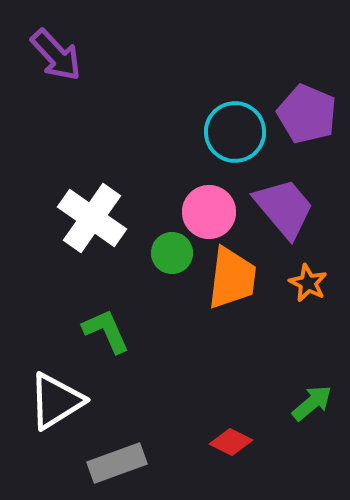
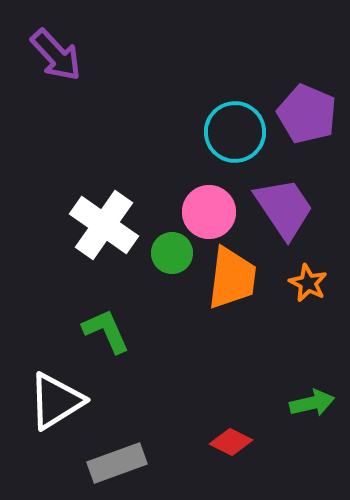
purple trapezoid: rotated 6 degrees clockwise
white cross: moved 12 px right, 7 px down
green arrow: rotated 27 degrees clockwise
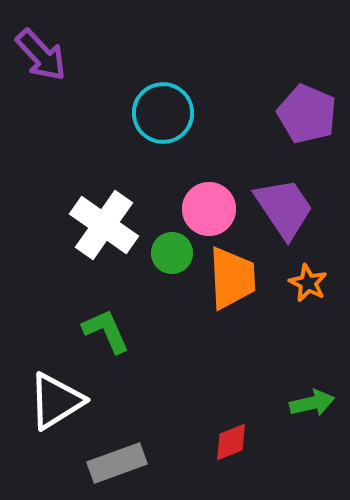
purple arrow: moved 15 px left
cyan circle: moved 72 px left, 19 px up
pink circle: moved 3 px up
orange trapezoid: rotated 10 degrees counterclockwise
red diamond: rotated 48 degrees counterclockwise
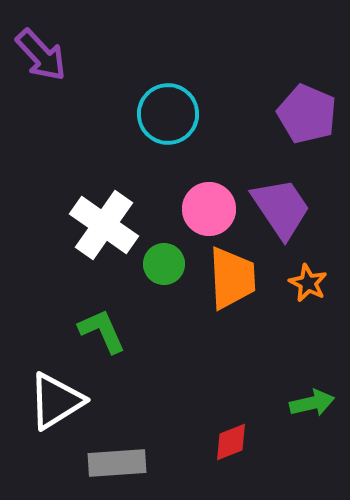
cyan circle: moved 5 px right, 1 px down
purple trapezoid: moved 3 px left
green circle: moved 8 px left, 11 px down
green L-shape: moved 4 px left
gray rectangle: rotated 16 degrees clockwise
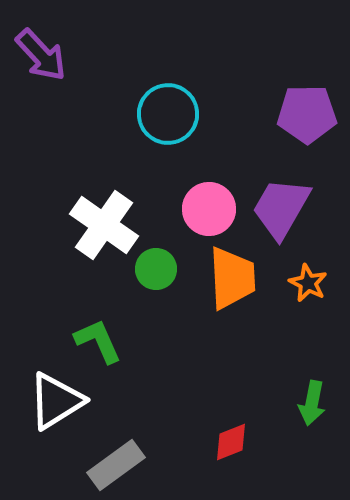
purple pentagon: rotated 24 degrees counterclockwise
purple trapezoid: rotated 116 degrees counterclockwise
green circle: moved 8 px left, 5 px down
green L-shape: moved 4 px left, 10 px down
green arrow: rotated 114 degrees clockwise
gray rectangle: moved 1 px left, 2 px down; rotated 32 degrees counterclockwise
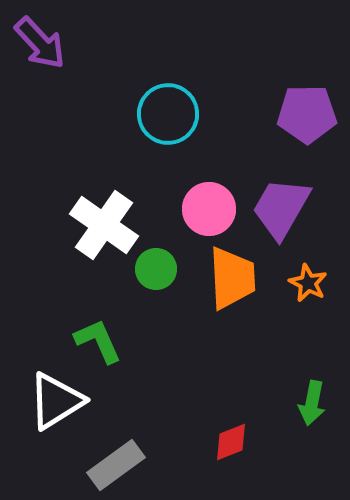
purple arrow: moved 1 px left, 12 px up
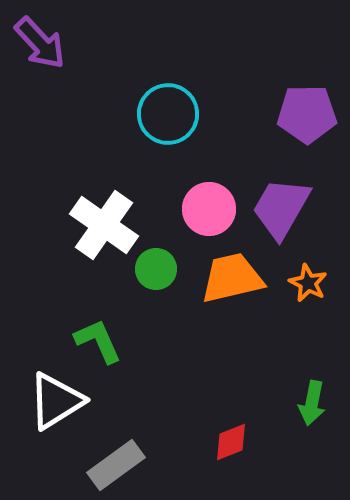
orange trapezoid: rotated 100 degrees counterclockwise
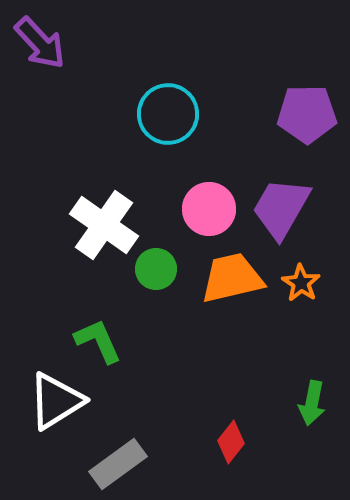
orange star: moved 7 px left; rotated 6 degrees clockwise
red diamond: rotated 30 degrees counterclockwise
gray rectangle: moved 2 px right, 1 px up
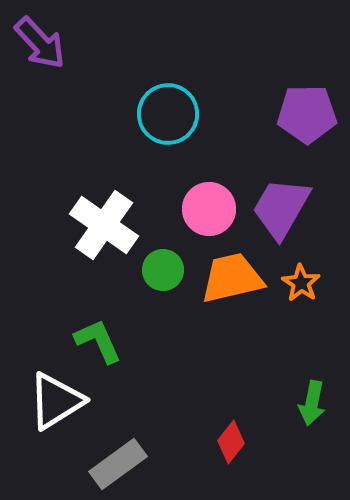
green circle: moved 7 px right, 1 px down
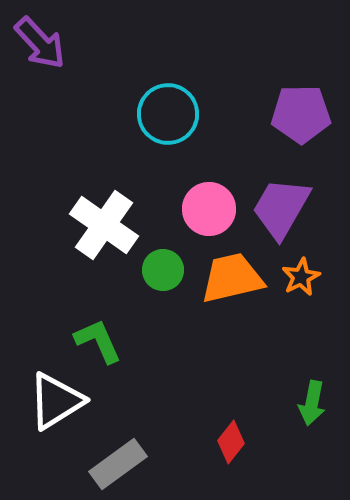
purple pentagon: moved 6 px left
orange star: moved 6 px up; rotated 12 degrees clockwise
